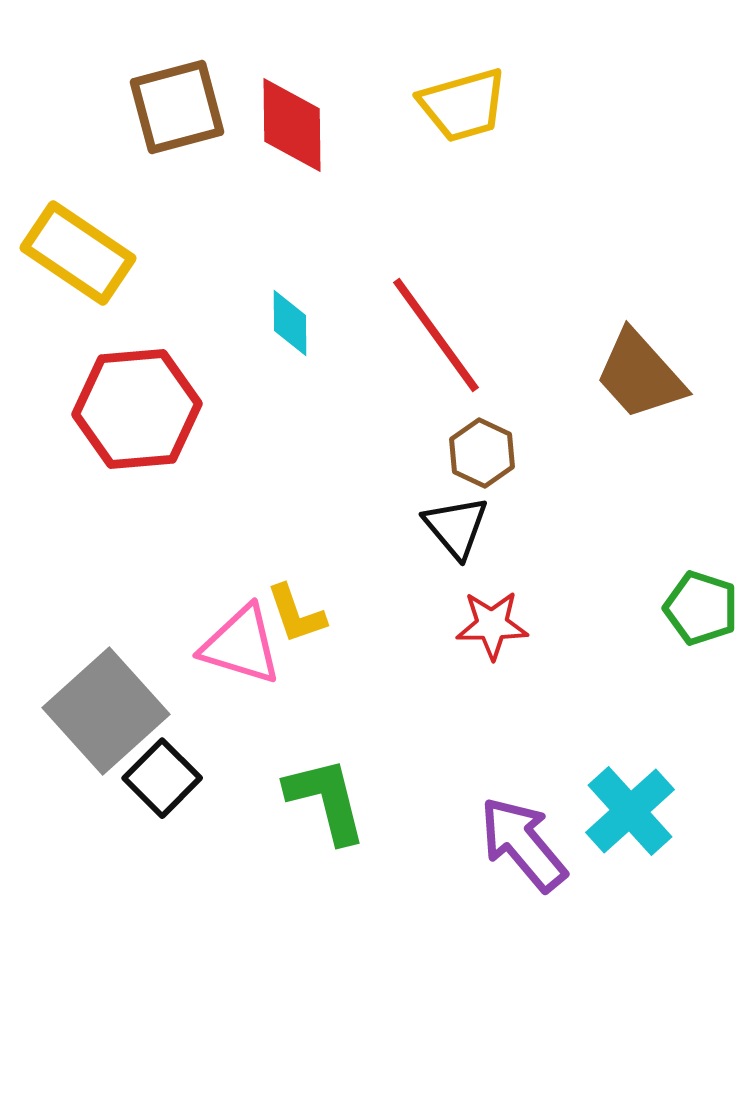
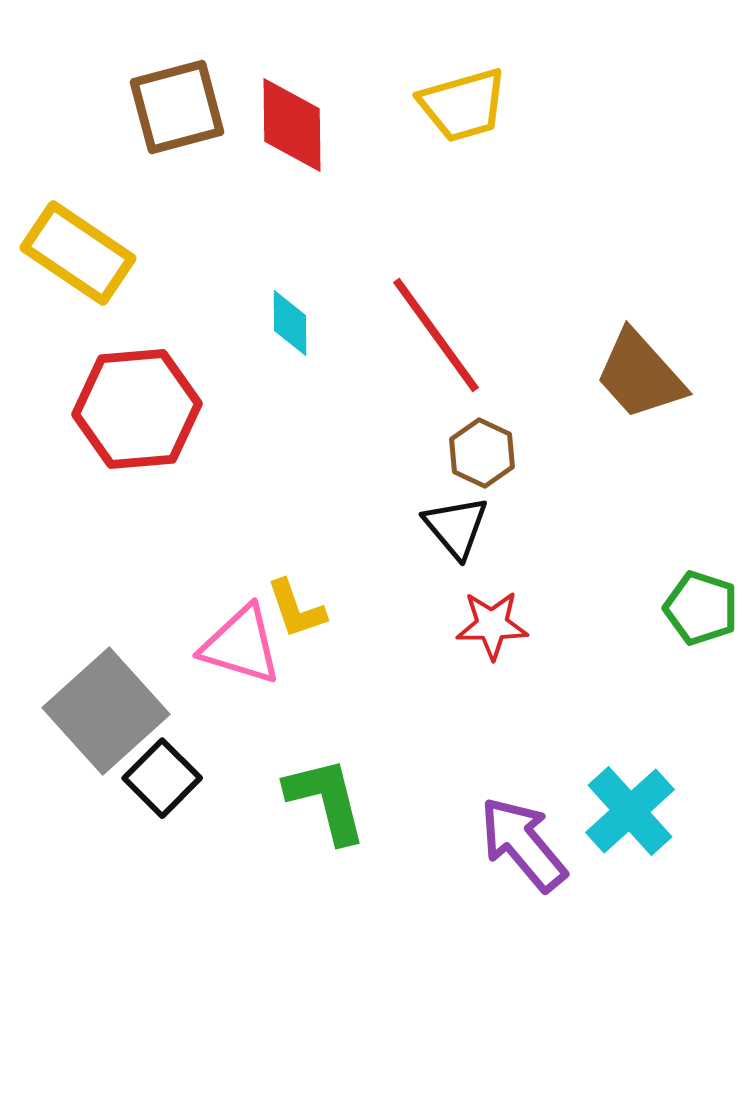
yellow L-shape: moved 5 px up
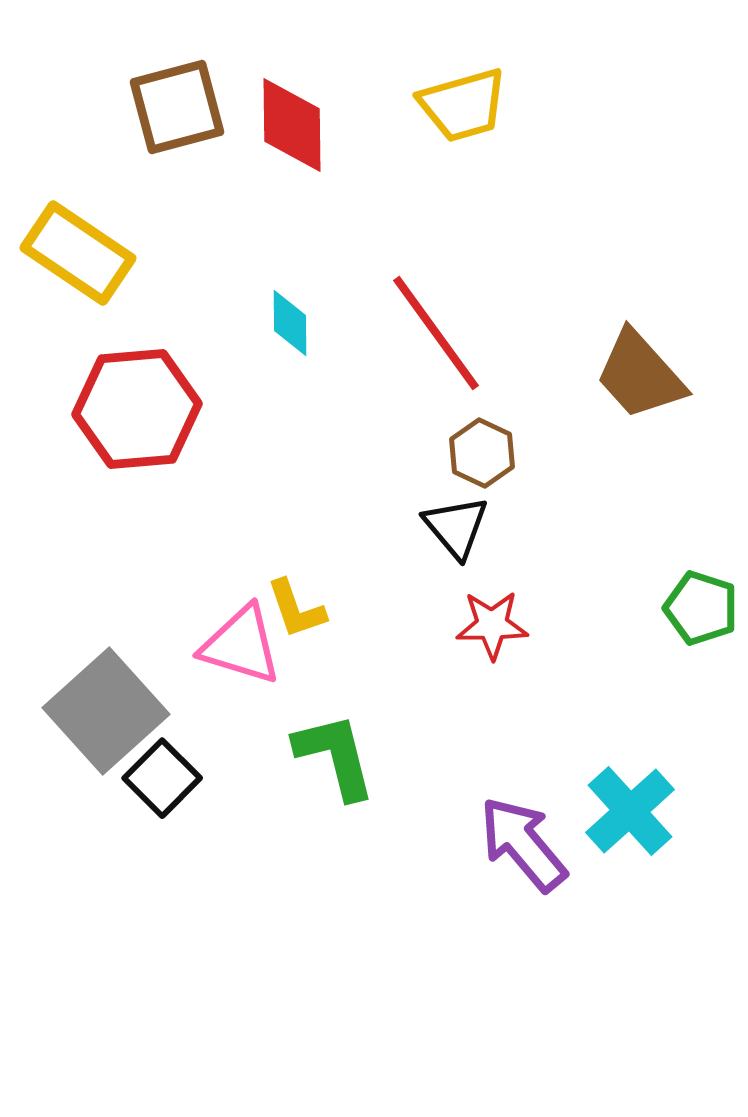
red line: moved 2 px up
green L-shape: moved 9 px right, 44 px up
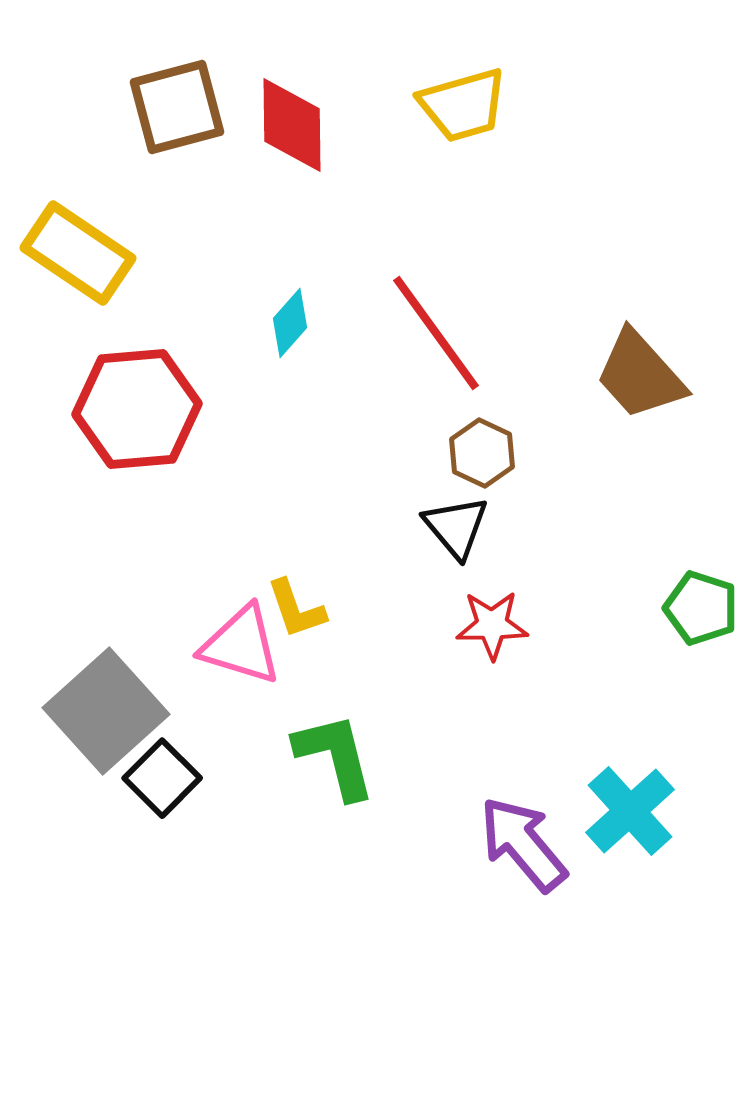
cyan diamond: rotated 42 degrees clockwise
